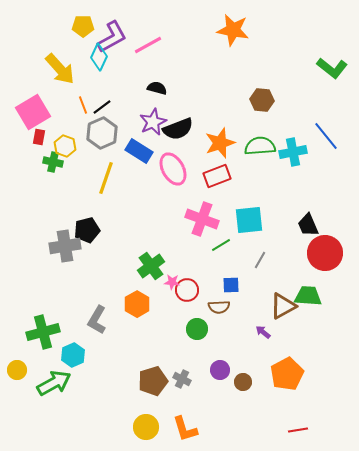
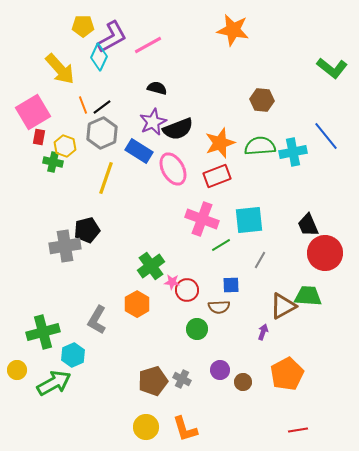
purple arrow at (263, 332): rotated 70 degrees clockwise
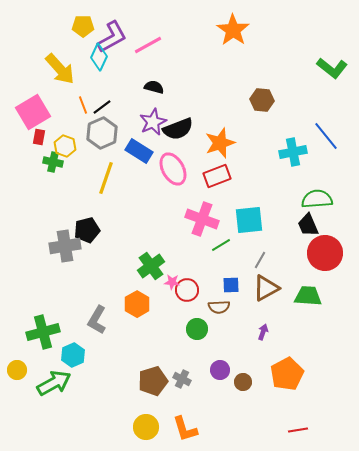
orange star at (233, 30): rotated 24 degrees clockwise
black semicircle at (157, 88): moved 3 px left, 1 px up
green semicircle at (260, 146): moved 57 px right, 53 px down
brown triangle at (283, 306): moved 17 px left, 18 px up
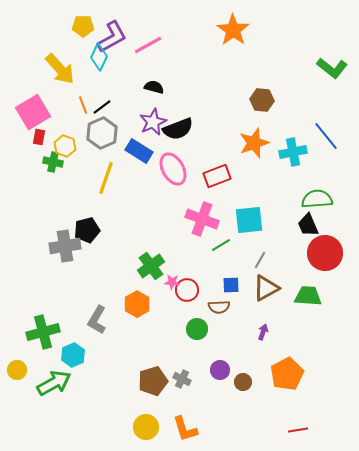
orange star at (220, 143): moved 34 px right
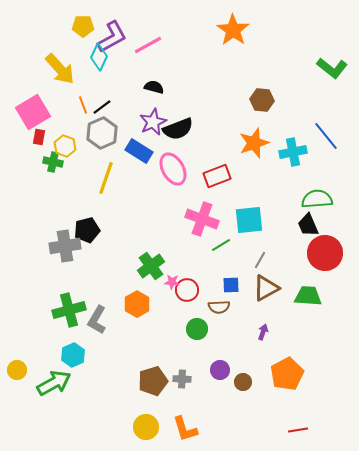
green cross at (43, 332): moved 26 px right, 22 px up
gray cross at (182, 379): rotated 24 degrees counterclockwise
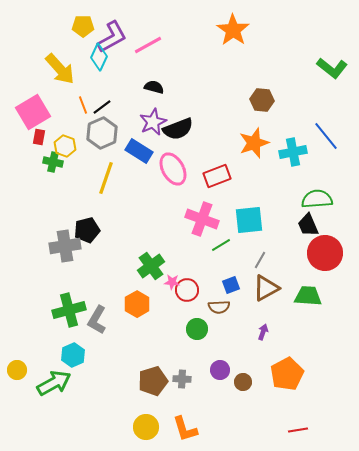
blue square at (231, 285): rotated 18 degrees counterclockwise
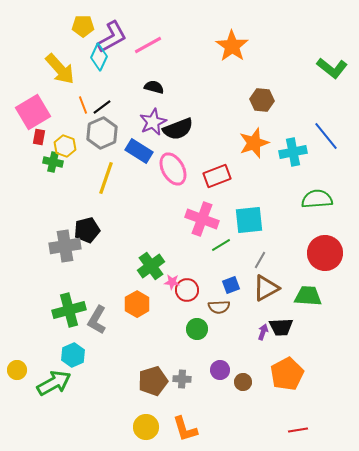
orange star at (233, 30): moved 1 px left, 16 px down
black trapezoid at (308, 225): moved 27 px left, 102 px down; rotated 70 degrees counterclockwise
